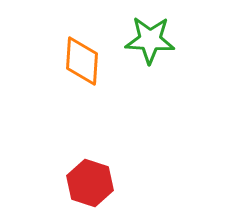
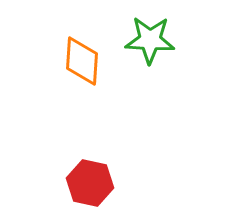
red hexagon: rotated 6 degrees counterclockwise
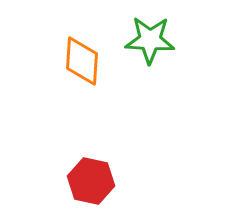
red hexagon: moved 1 px right, 2 px up
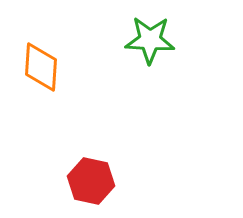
orange diamond: moved 41 px left, 6 px down
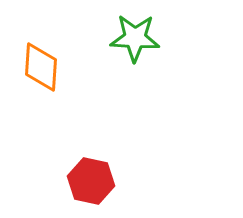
green star: moved 15 px left, 2 px up
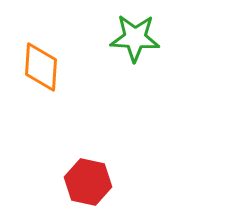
red hexagon: moved 3 px left, 1 px down
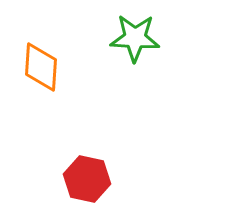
red hexagon: moved 1 px left, 3 px up
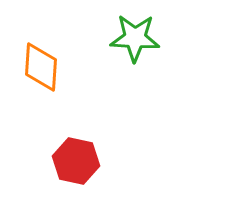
red hexagon: moved 11 px left, 18 px up
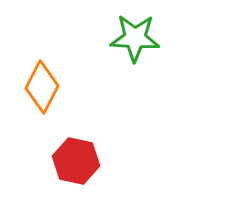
orange diamond: moved 1 px right, 20 px down; rotated 24 degrees clockwise
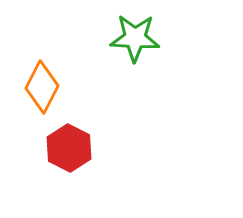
red hexagon: moved 7 px left, 13 px up; rotated 15 degrees clockwise
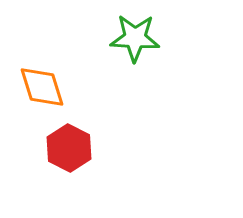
orange diamond: rotated 45 degrees counterclockwise
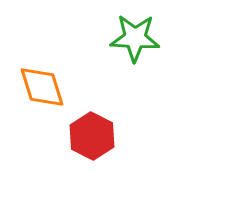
red hexagon: moved 23 px right, 12 px up
